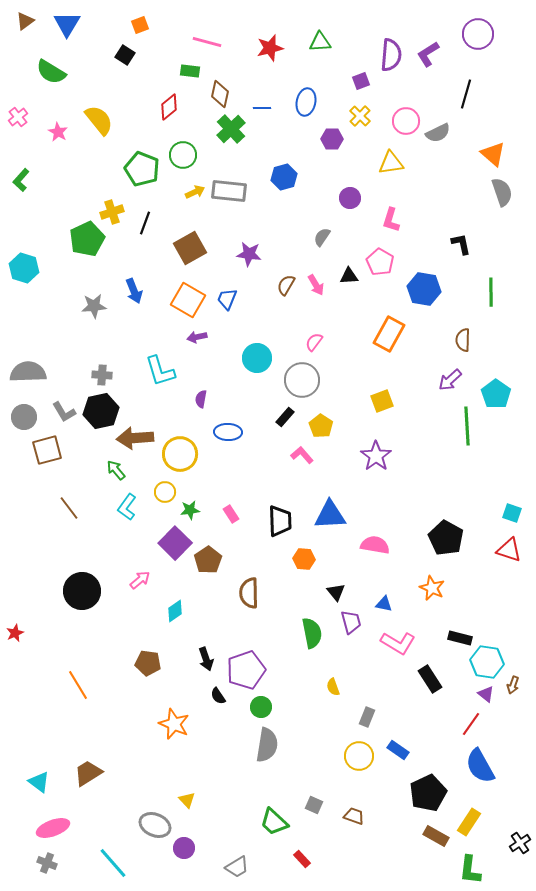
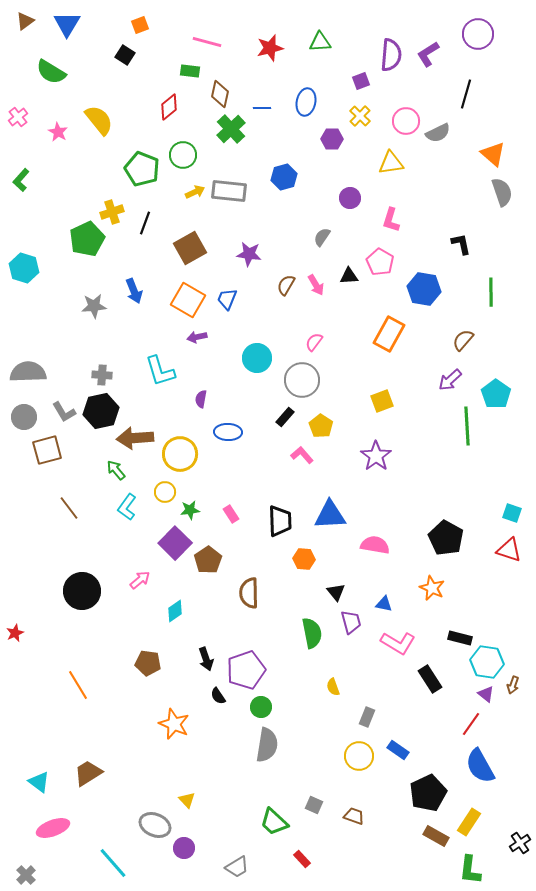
brown semicircle at (463, 340): rotated 40 degrees clockwise
gray cross at (47, 863): moved 21 px left, 12 px down; rotated 24 degrees clockwise
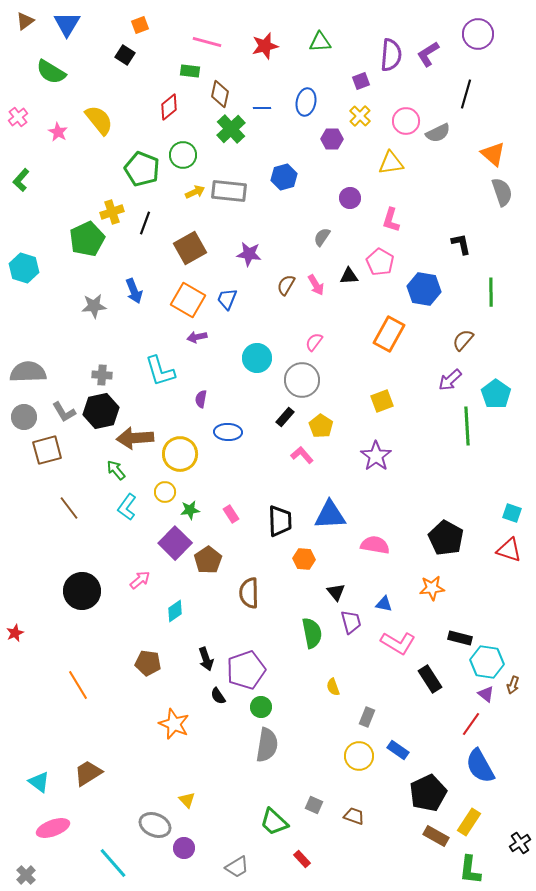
red star at (270, 48): moved 5 px left, 2 px up
orange star at (432, 588): rotated 30 degrees counterclockwise
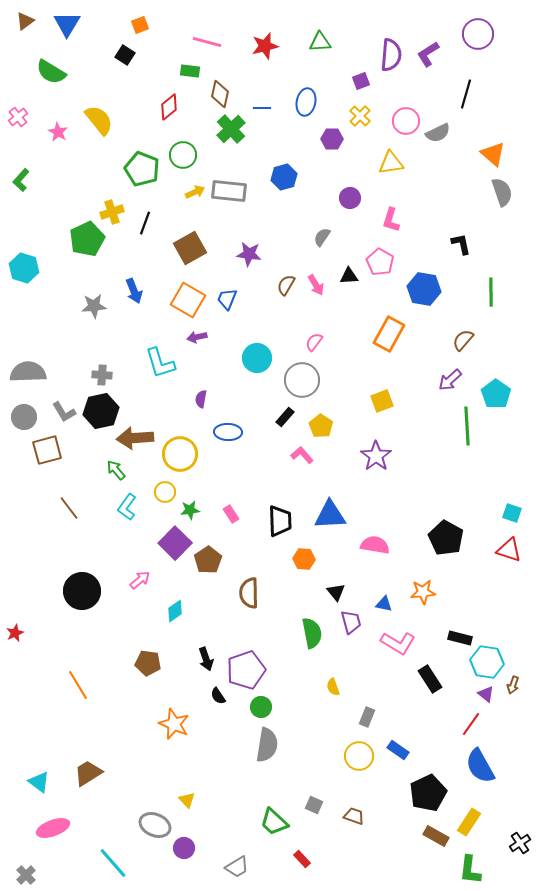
cyan L-shape at (160, 371): moved 8 px up
orange star at (432, 588): moved 9 px left, 4 px down
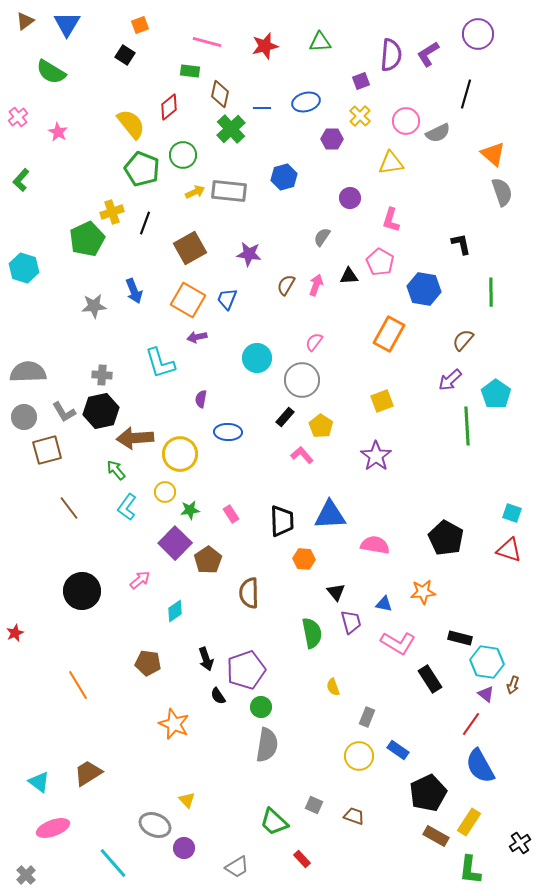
blue ellipse at (306, 102): rotated 64 degrees clockwise
yellow semicircle at (99, 120): moved 32 px right, 4 px down
pink arrow at (316, 285): rotated 130 degrees counterclockwise
black trapezoid at (280, 521): moved 2 px right
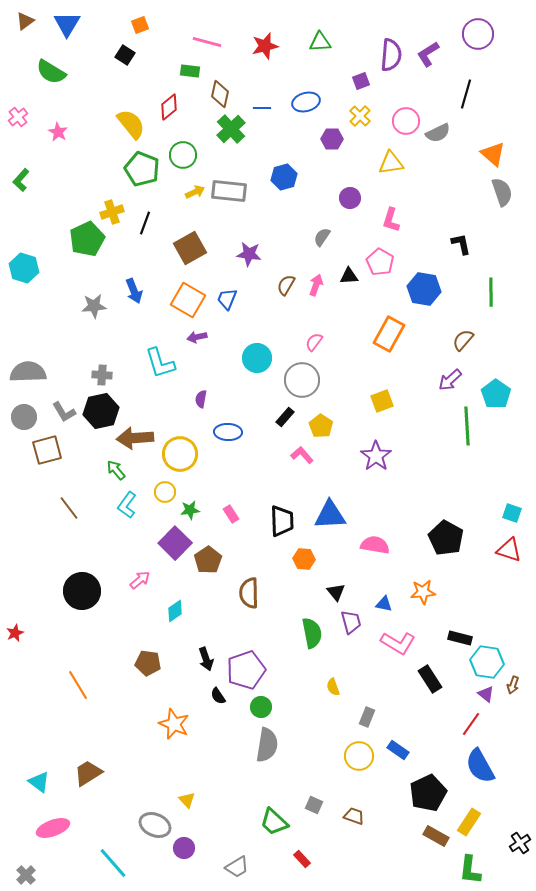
cyan L-shape at (127, 507): moved 2 px up
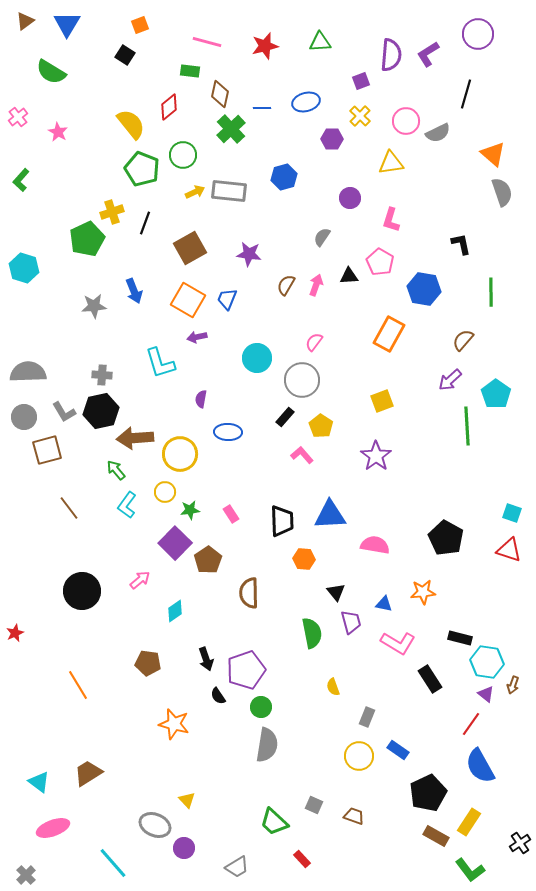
orange star at (174, 724): rotated 8 degrees counterclockwise
green L-shape at (470, 870): rotated 44 degrees counterclockwise
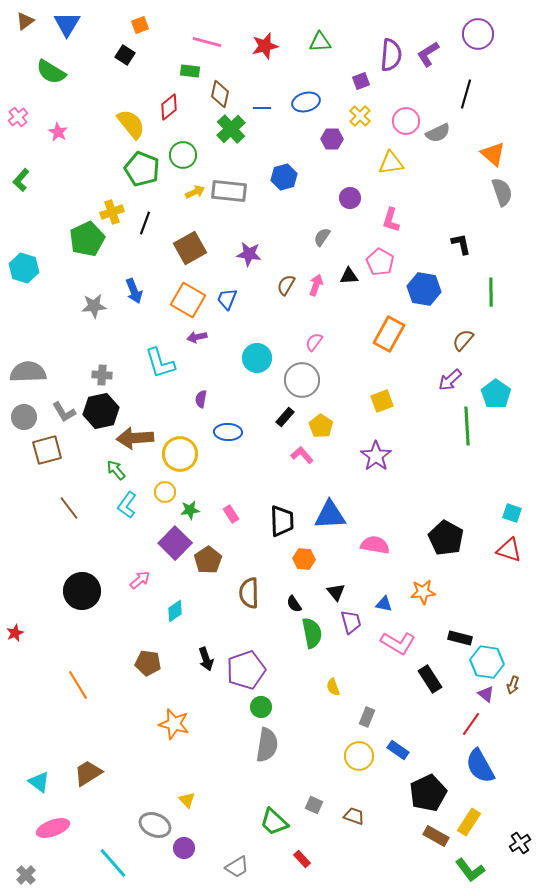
black semicircle at (218, 696): moved 76 px right, 92 px up
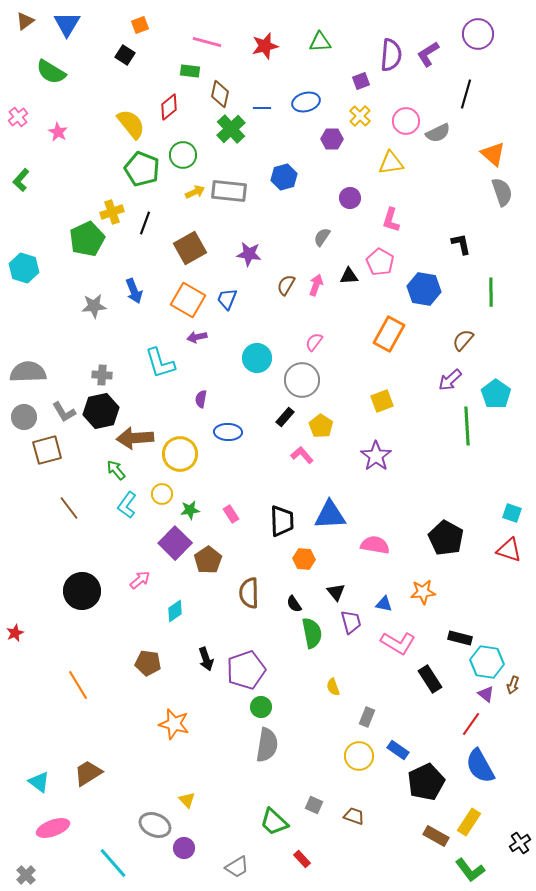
yellow circle at (165, 492): moved 3 px left, 2 px down
black pentagon at (428, 793): moved 2 px left, 11 px up
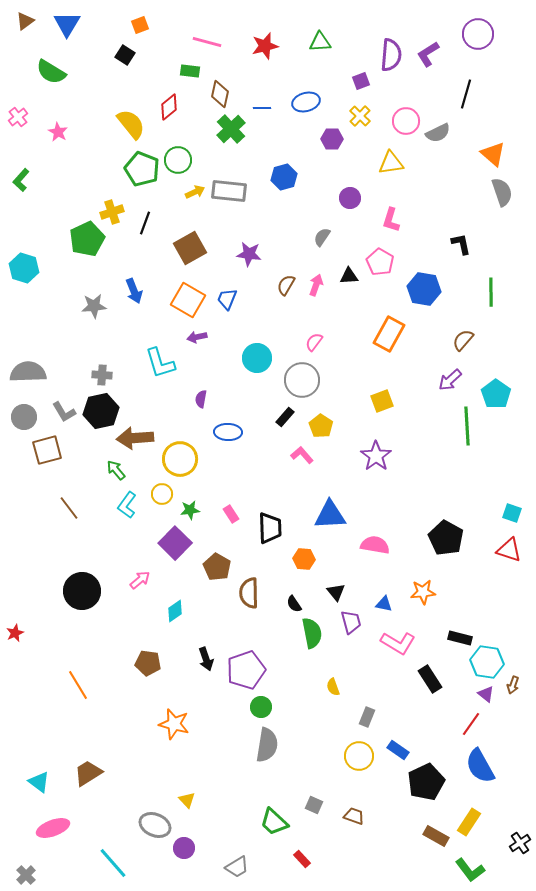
green circle at (183, 155): moved 5 px left, 5 px down
yellow circle at (180, 454): moved 5 px down
black trapezoid at (282, 521): moved 12 px left, 7 px down
brown pentagon at (208, 560): moved 9 px right, 7 px down; rotated 8 degrees counterclockwise
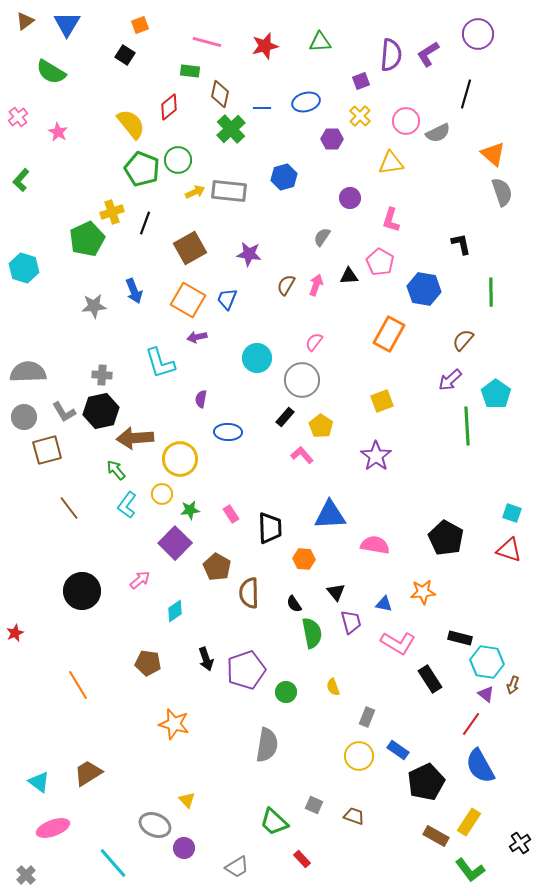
green circle at (261, 707): moved 25 px right, 15 px up
